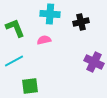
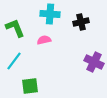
cyan line: rotated 24 degrees counterclockwise
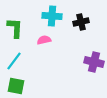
cyan cross: moved 2 px right, 2 px down
green L-shape: rotated 25 degrees clockwise
purple cross: rotated 12 degrees counterclockwise
green square: moved 14 px left; rotated 18 degrees clockwise
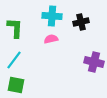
pink semicircle: moved 7 px right, 1 px up
cyan line: moved 1 px up
green square: moved 1 px up
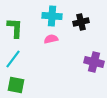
cyan line: moved 1 px left, 1 px up
